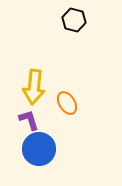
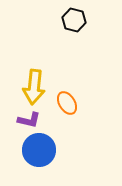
purple L-shape: rotated 120 degrees clockwise
blue circle: moved 1 px down
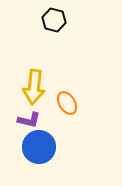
black hexagon: moved 20 px left
blue circle: moved 3 px up
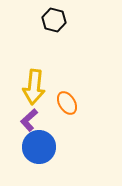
purple L-shape: rotated 125 degrees clockwise
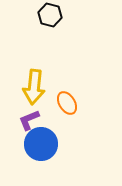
black hexagon: moved 4 px left, 5 px up
purple L-shape: rotated 20 degrees clockwise
blue circle: moved 2 px right, 3 px up
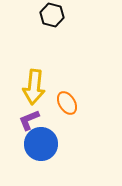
black hexagon: moved 2 px right
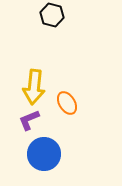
blue circle: moved 3 px right, 10 px down
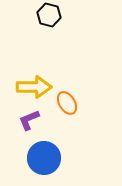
black hexagon: moved 3 px left
yellow arrow: rotated 96 degrees counterclockwise
blue circle: moved 4 px down
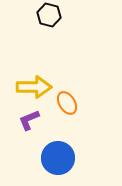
blue circle: moved 14 px right
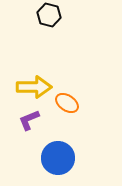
orange ellipse: rotated 25 degrees counterclockwise
